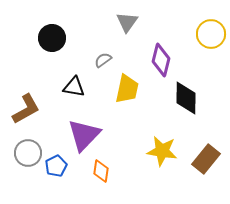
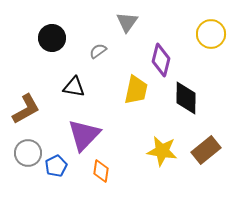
gray semicircle: moved 5 px left, 9 px up
yellow trapezoid: moved 9 px right, 1 px down
brown rectangle: moved 9 px up; rotated 12 degrees clockwise
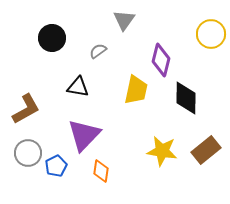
gray triangle: moved 3 px left, 2 px up
black triangle: moved 4 px right
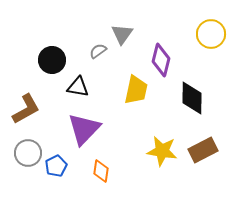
gray triangle: moved 2 px left, 14 px down
black circle: moved 22 px down
black diamond: moved 6 px right
purple triangle: moved 6 px up
brown rectangle: moved 3 px left; rotated 12 degrees clockwise
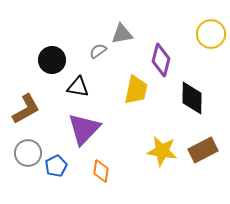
gray triangle: rotated 45 degrees clockwise
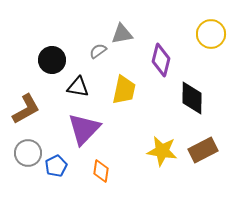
yellow trapezoid: moved 12 px left
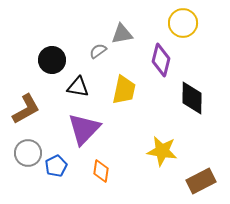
yellow circle: moved 28 px left, 11 px up
brown rectangle: moved 2 px left, 31 px down
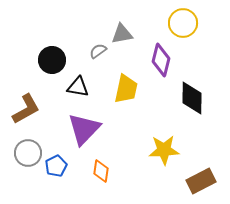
yellow trapezoid: moved 2 px right, 1 px up
yellow star: moved 2 px right, 1 px up; rotated 12 degrees counterclockwise
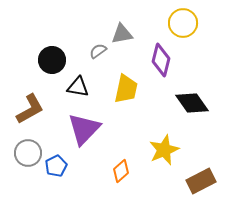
black diamond: moved 5 px down; rotated 36 degrees counterclockwise
brown L-shape: moved 4 px right
yellow star: rotated 20 degrees counterclockwise
orange diamond: moved 20 px right; rotated 40 degrees clockwise
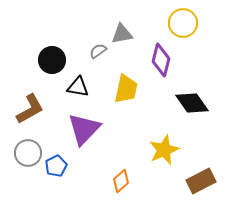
orange diamond: moved 10 px down
